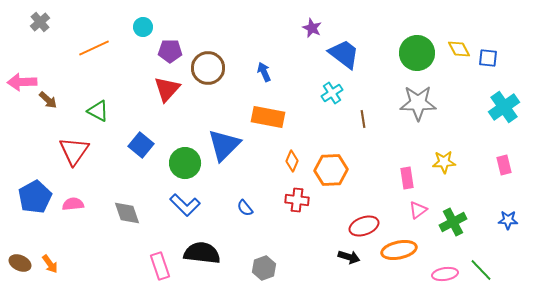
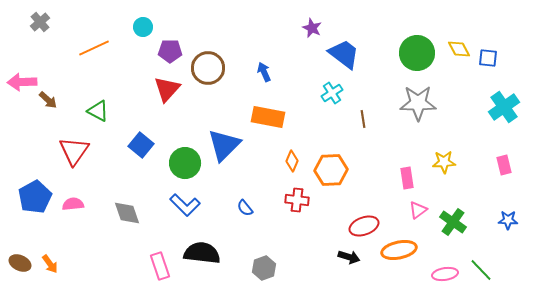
green cross at (453, 222): rotated 28 degrees counterclockwise
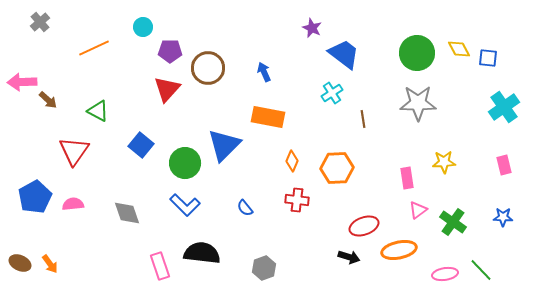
orange hexagon at (331, 170): moved 6 px right, 2 px up
blue star at (508, 220): moved 5 px left, 3 px up
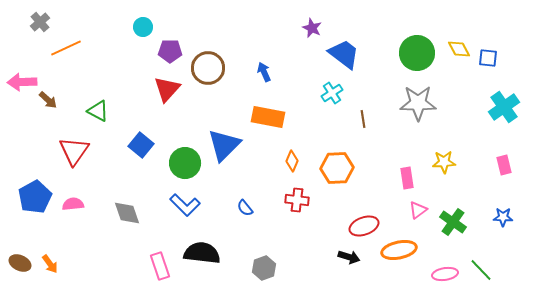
orange line at (94, 48): moved 28 px left
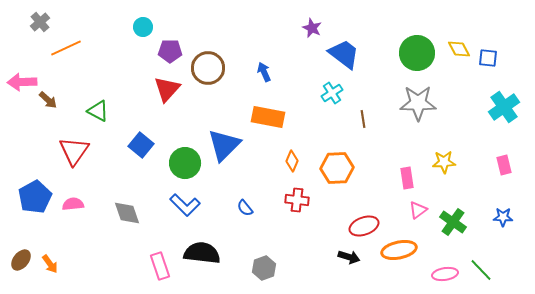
brown ellipse at (20, 263): moved 1 px right, 3 px up; rotated 75 degrees counterclockwise
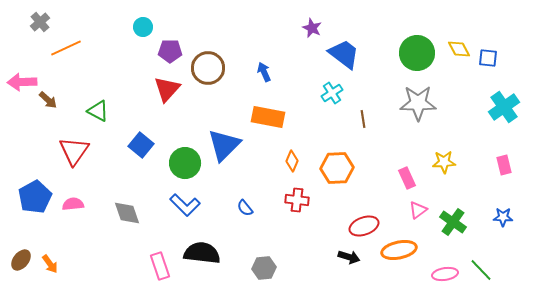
pink rectangle at (407, 178): rotated 15 degrees counterclockwise
gray hexagon at (264, 268): rotated 15 degrees clockwise
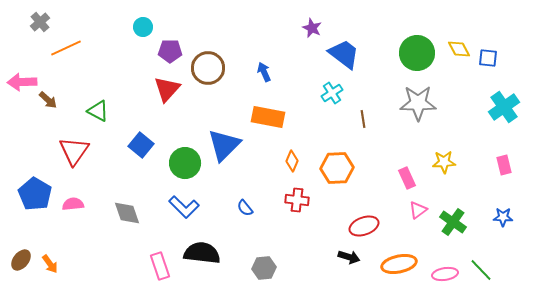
blue pentagon at (35, 197): moved 3 px up; rotated 12 degrees counterclockwise
blue L-shape at (185, 205): moved 1 px left, 2 px down
orange ellipse at (399, 250): moved 14 px down
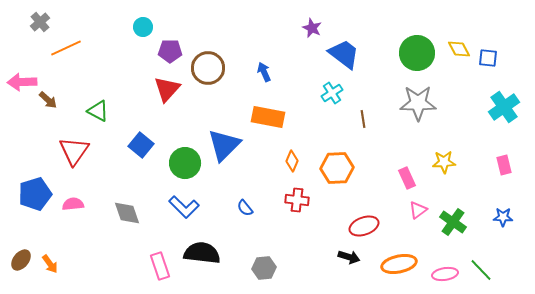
blue pentagon at (35, 194): rotated 24 degrees clockwise
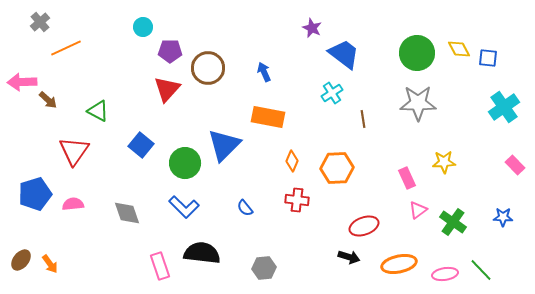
pink rectangle at (504, 165): moved 11 px right; rotated 30 degrees counterclockwise
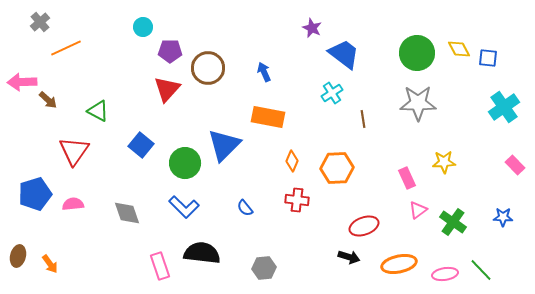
brown ellipse at (21, 260): moved 3 px left, 4 px up; rotated 25 degrees counterclockwise
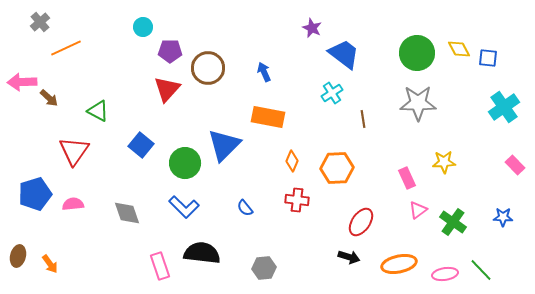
brown arrow at (48, 100): moved 1 px right, 2 px up
red ellipse at (364, 226): moved 3 px left, 4 px up; rotated 36 degrees counterclockwise
